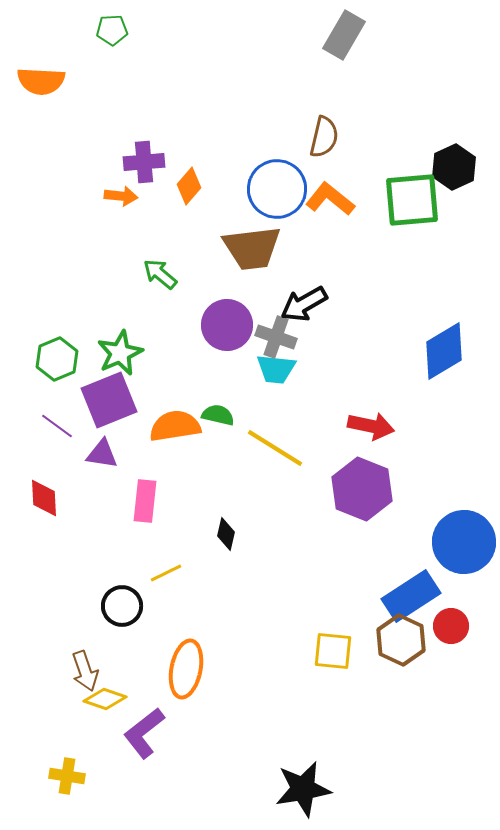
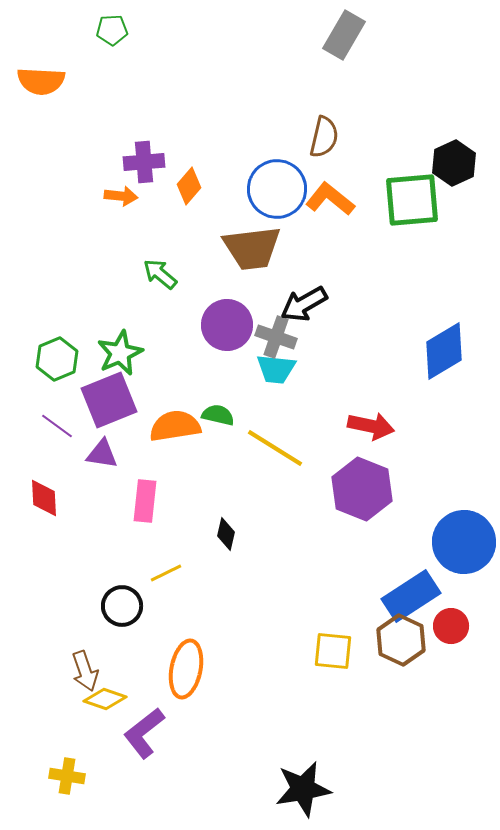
black hexagon at (454, 167): moved 4 px up
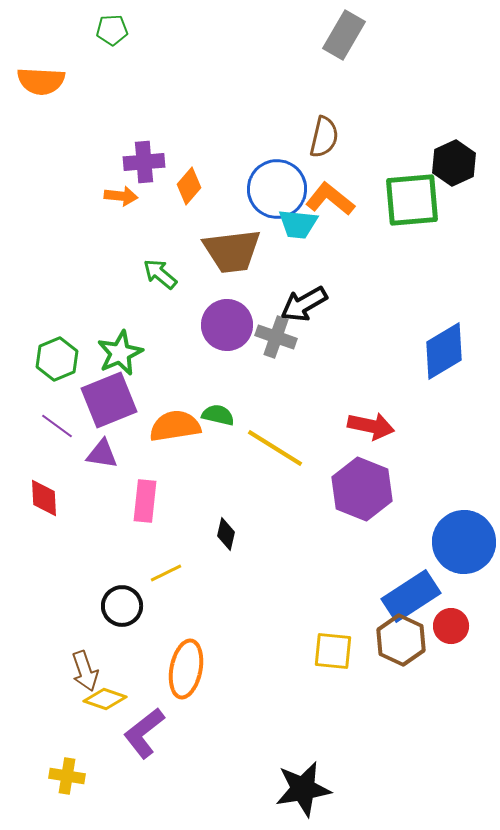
brown trapezoid at (252, 248): moved 20 px left, 3 px down
cyan trapezoid at (276, 369): moved 22 px right, 145 px up
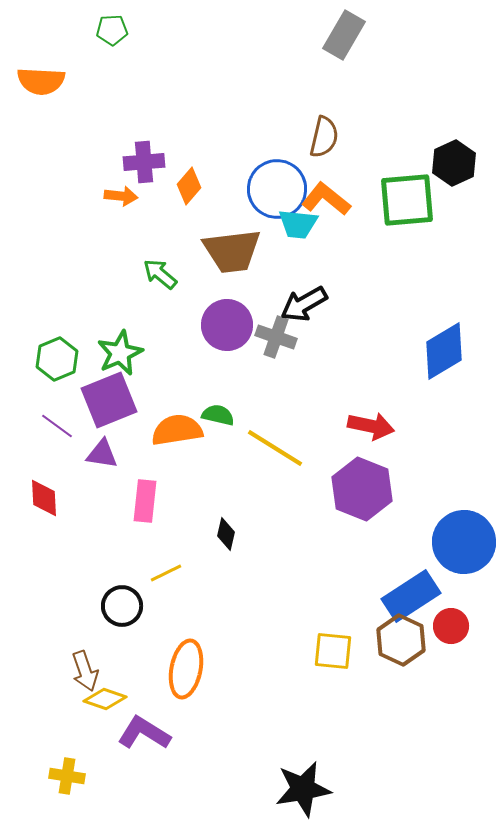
orange L-shape at (330, 199): moved 4 px left
green square at (412, 200): moved 5 px left
orange semicircle at (175, 426): moved 2 px right, 4 px down
purple L-shape at (144, 733): rotated 70 degrees clockwise
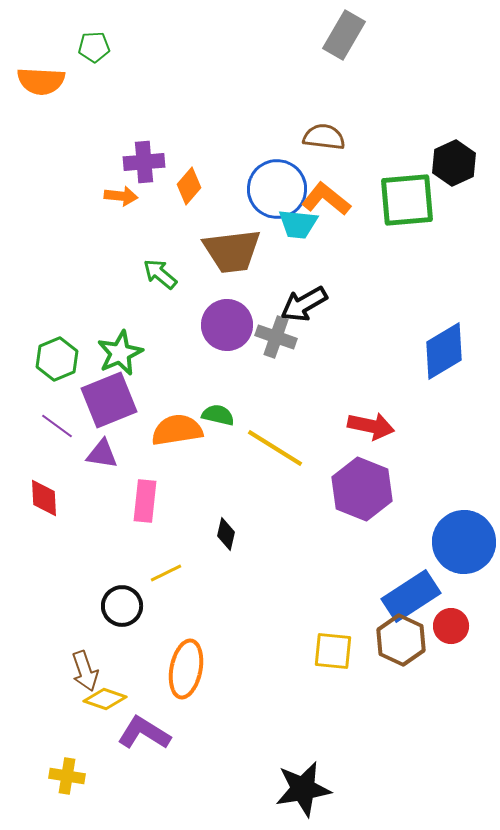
green pentagon at (112, 30): moved 18 px left, 17 px down
brown semicircle at (324, 137): rotated 96 degrees counterclockwise
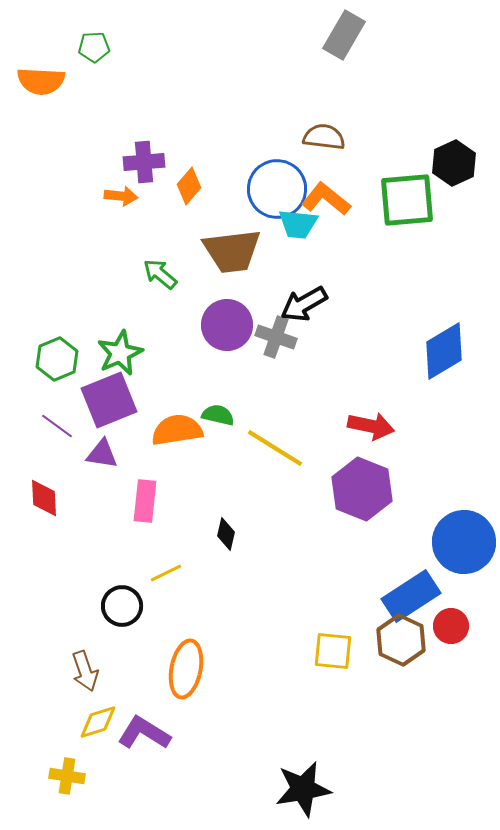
yellow diamond at (105, 699): moved 7 px left, 23 px down; rotated 36 degrees counterclockwise
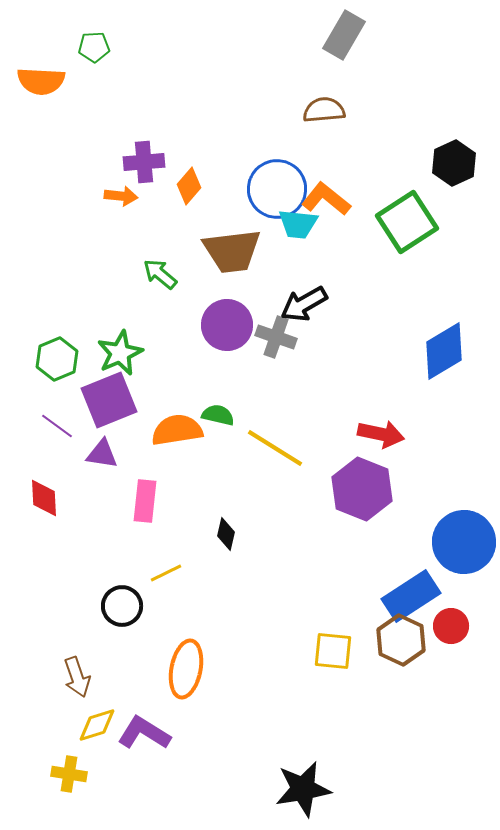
brown semicircle at (324, 137): moved 27 px up; rotated 12 degrees counterclockwise
green square at (407, 200): moved 22 px down; rotated 28 degrees counterclockwise
red arrow at (371, 426): moved 10 px right, 8 px down
brown arrow at (85, 671): moved 8 px left, 6 px down
yellow diamond at (98, 722): moved 1 px left, 3 px down
yellow cross at (67, 776): moved 2 px right, 2 px up
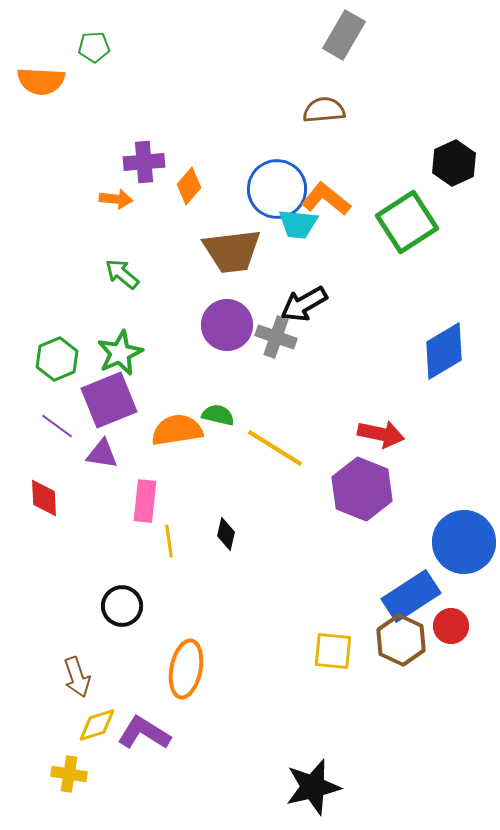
orange arrow at (121, 196): moved 5 px left, 3 px down
green arrow at (160, 274): moved 38 px left
yellow line at (166, 573): moved 3 px right, 32 px up; rotated 72 degrees counterclockwise
black star at (303, 789): moved 10 px right, 2 px up; rotated 4 degrees counterclockwise
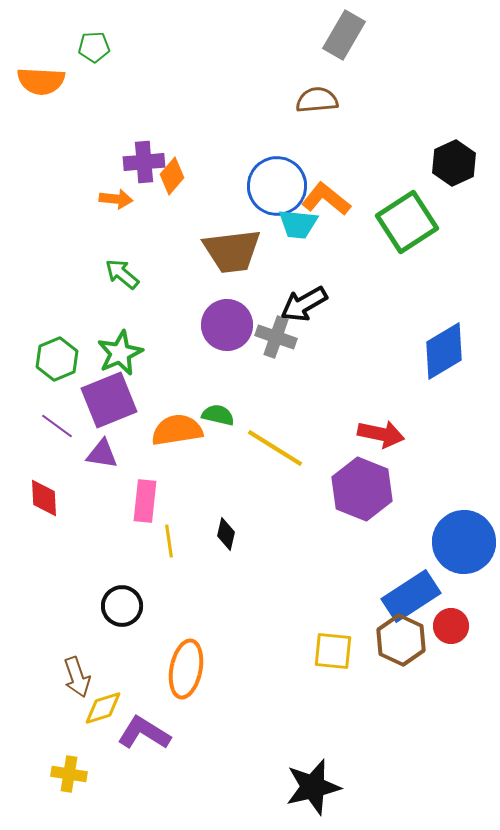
brown semicircle at (324, 110): moved 7 px left, 10 px up
orange diamond at (189, 186): moved 17 px left, 10 px up
blue circle at (277, 189): moved 3 px up
yellow diamond at (97, 725): moved 6 px right, 17 px up
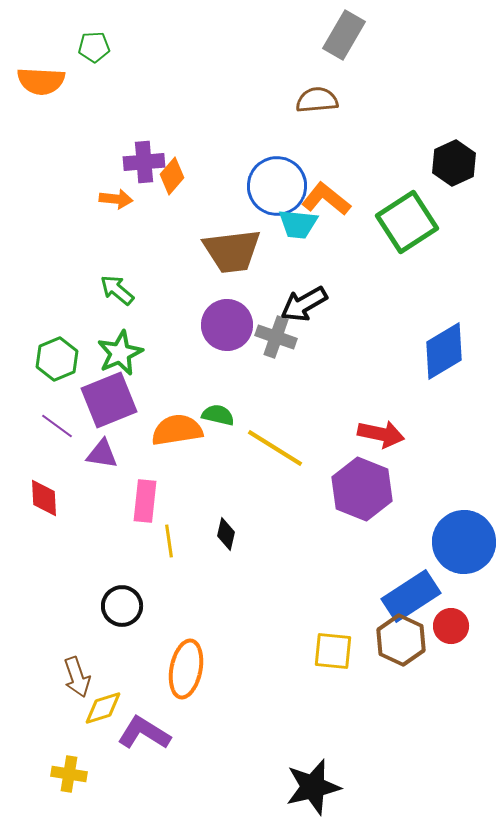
green arrow at (122, 274): moved 5 px left, 16 px down
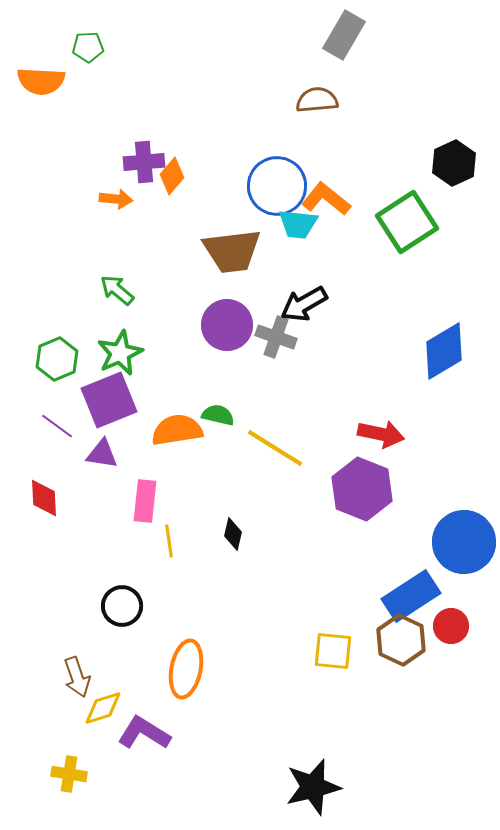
green pentagon at (94, 47): moved 6 px left
black diamond at (226, 534): moved 7 px right
